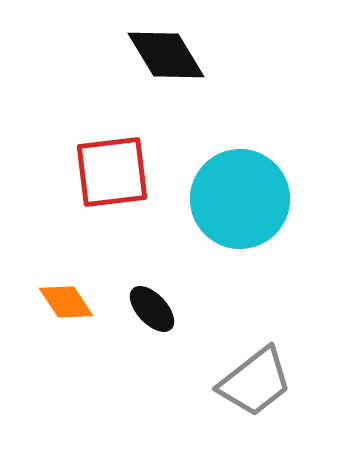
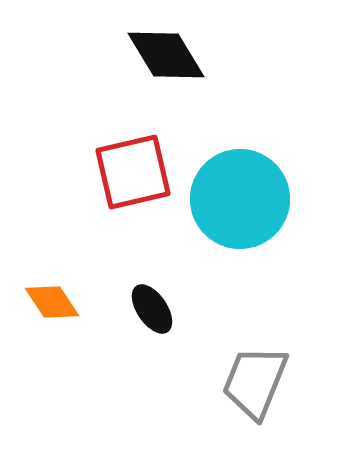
red square: moved 21 px right; rotated 6 degrees counterclockwise
orange diamond: moved 14 px left
black ellipse: rotated 9 degrees clockwise
gray trapezoid: rotated 150 degrees clockwise
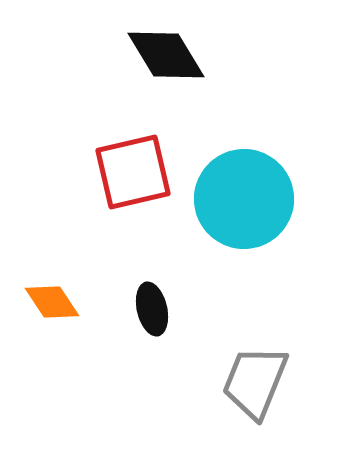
cyan circle: moved 4 px right
black ellipse: rotated 21 degrees clockwise
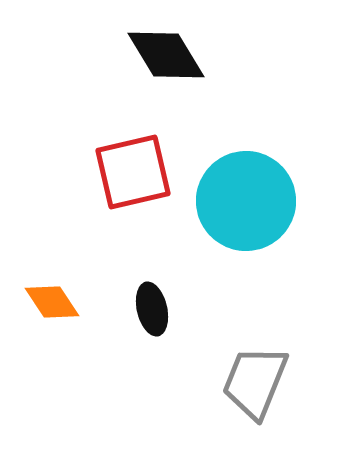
cyan circle: moved 2 px right, 2 px down
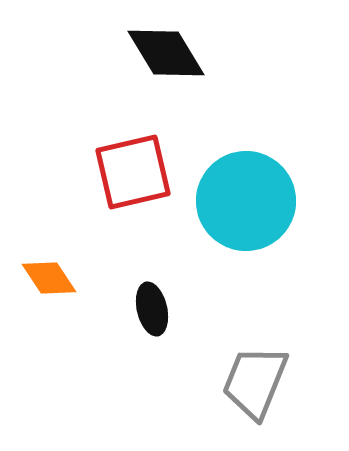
black diamond: moved 2 px up
orange diamond: moved 3 px left, 24 px up
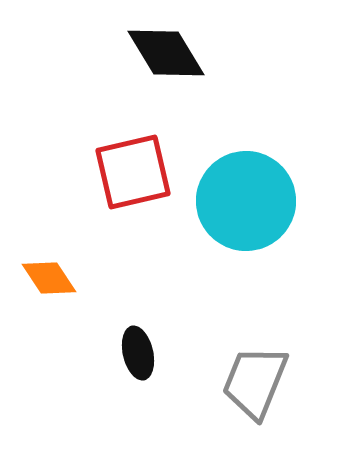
black ellipse: moved 14 px left, 44 px down
